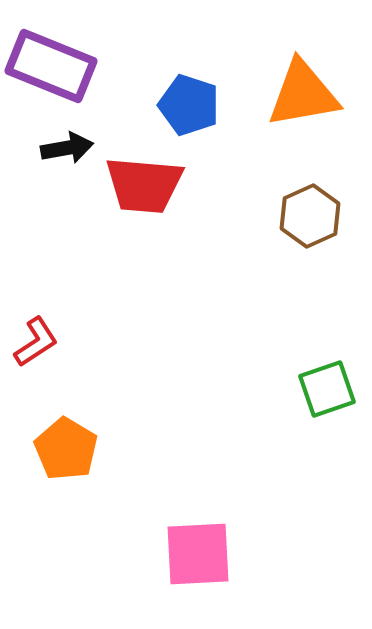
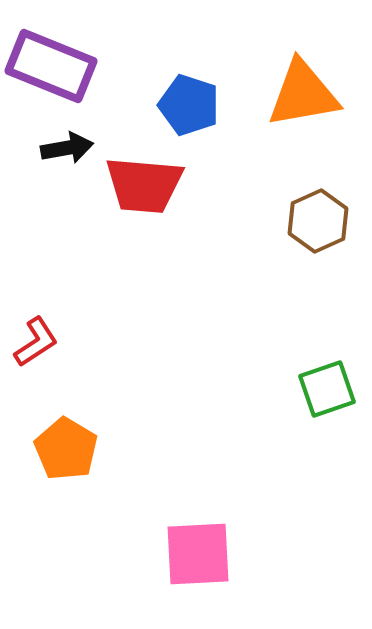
brown hexagon: moved 8 px right, 5 px down
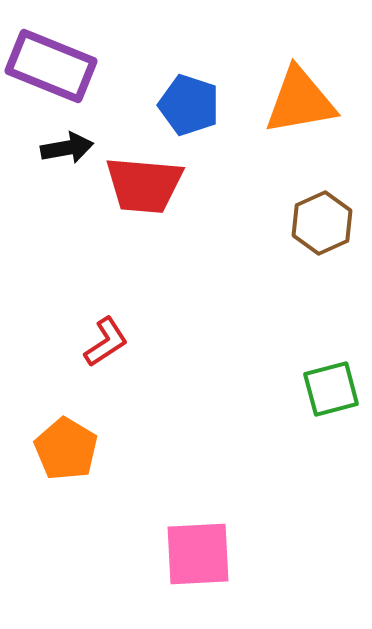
orange triangle: moved 3 px left, 7 px down
brown hexagon: moved 4 px right, 2 px down
red L-shape: moved 70 px right
green square: moved 4 px right; rotated 4 degrees clockwise
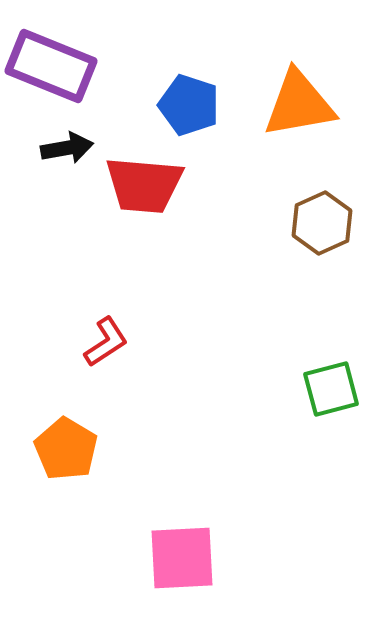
orange triangle: moved 1 px left, 3 px down
pink square: moved 16 px left, 4 px down
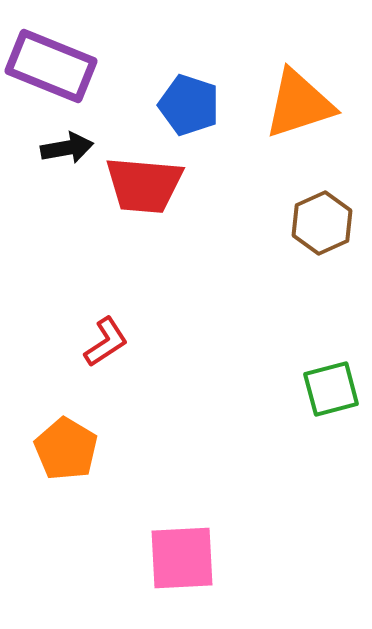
orange triangle: rotated 8 degrees counterclockwise
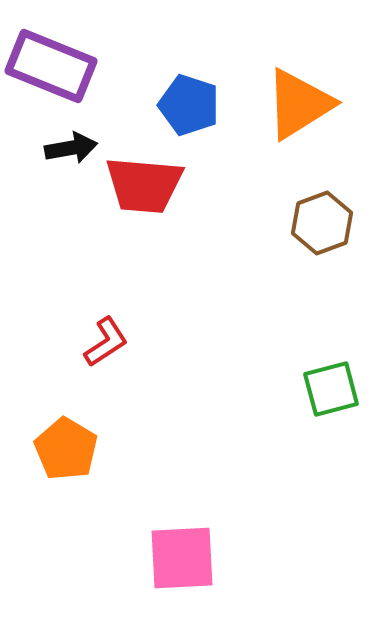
orange triangle: rotated 14 degrees counterclockwise
black arrow: moved 4 px right
brown hexagon: rotated 4 degrees clockwise
